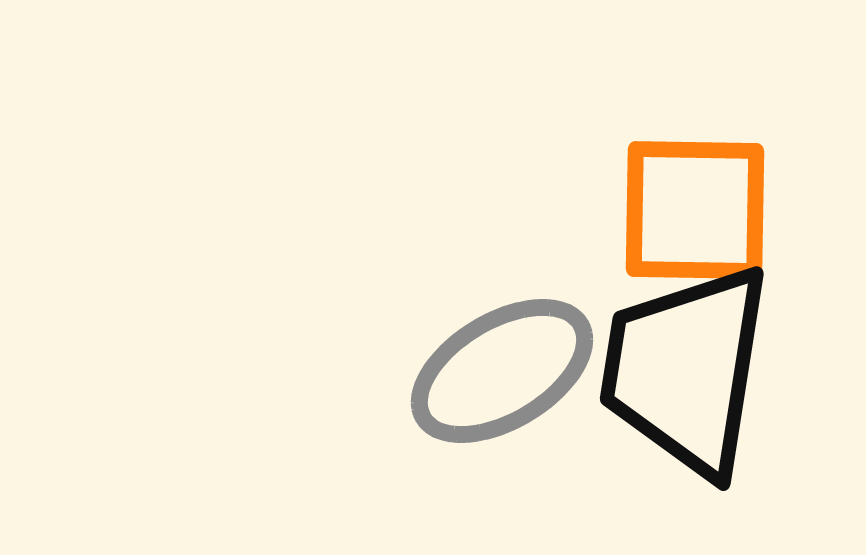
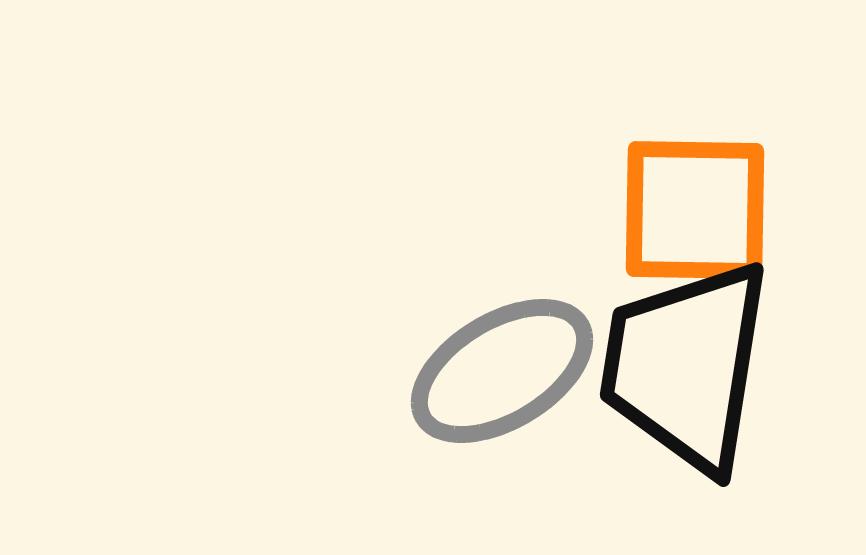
black trapezoid: moved 4 px up
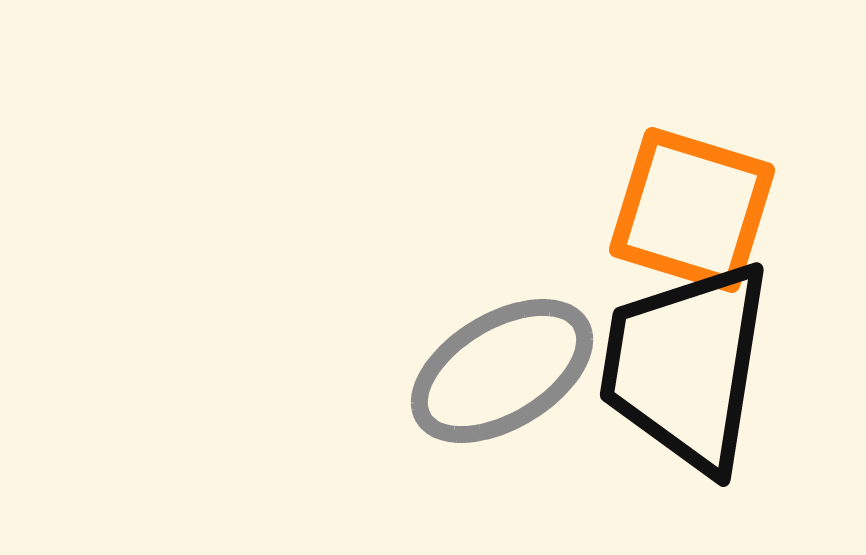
orange square: moved 3 px left; rotated 16 degrees clockwise
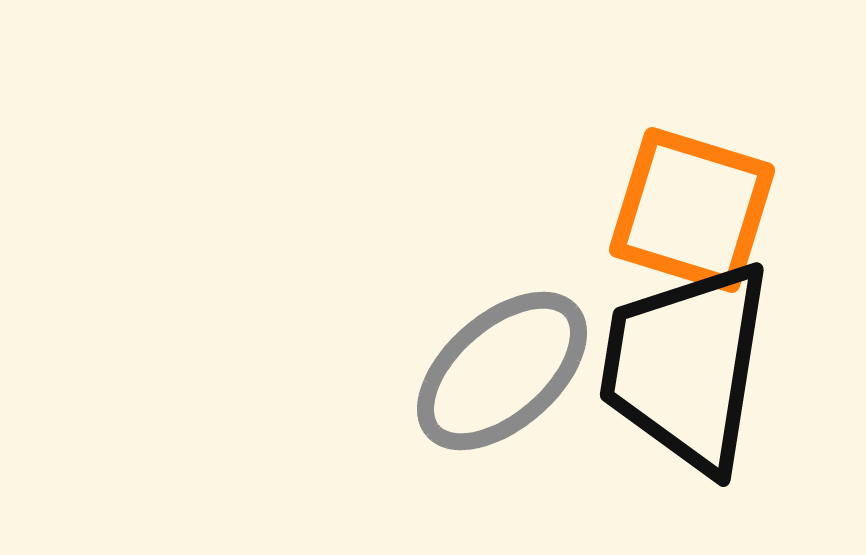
gray ellipse: rotated 10 degrees counterclockwise
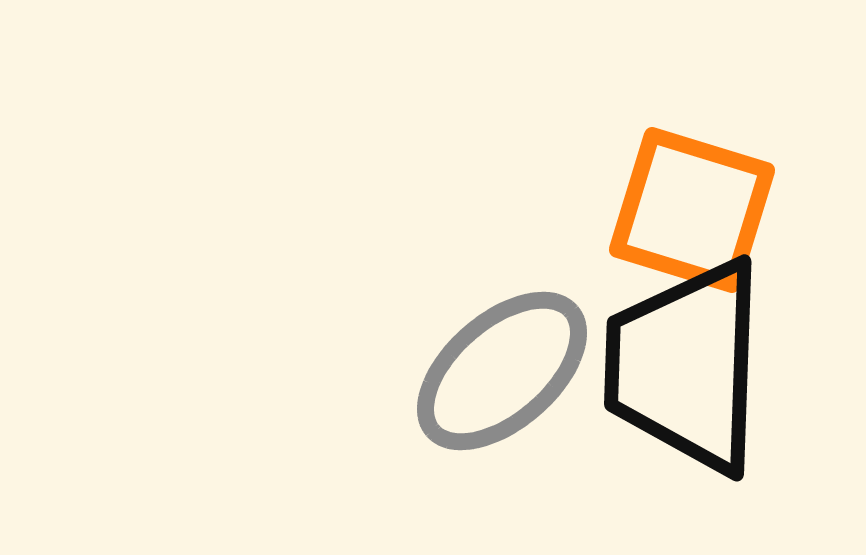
black trapezoid: rotated 7 degrees counterclockwise
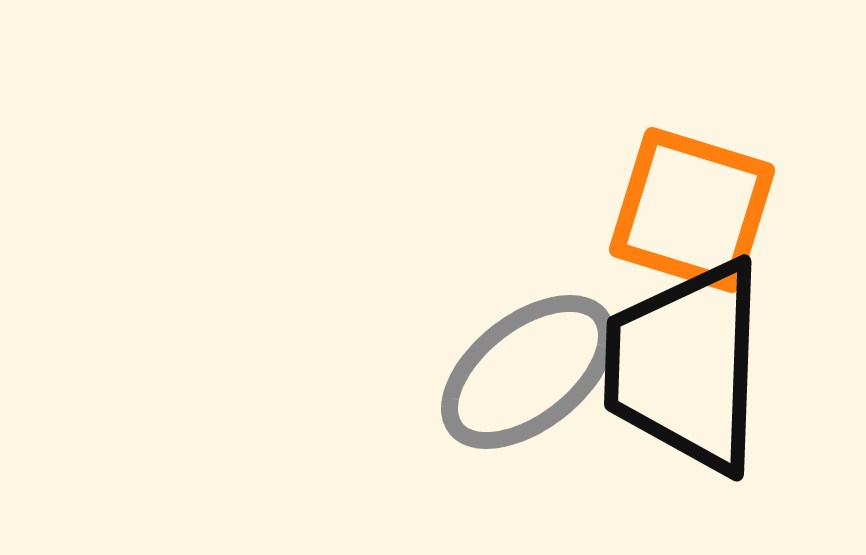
gray ellipse: moved 26 px right, 1 px down; rotated 3 degrees clockwise
